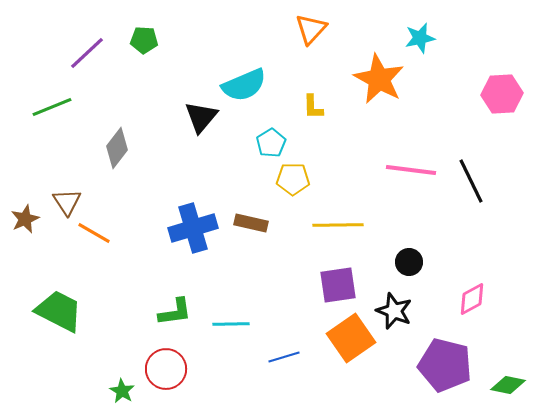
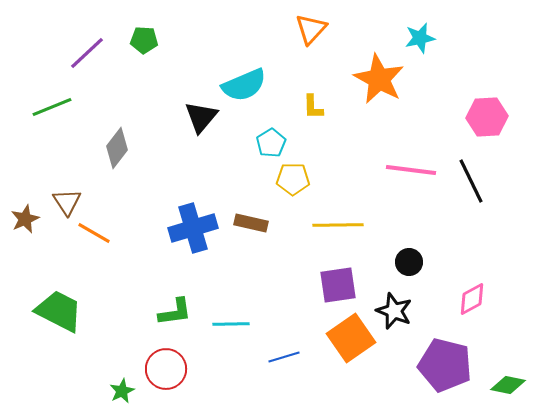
pink hexagon: moved 15 px left, 23 px down
green star: rotated 15 degrees clockwise
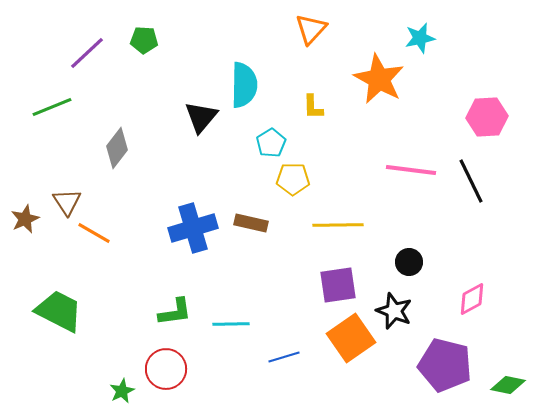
cyan semicircle: rotated 66 degrees counterclockwise
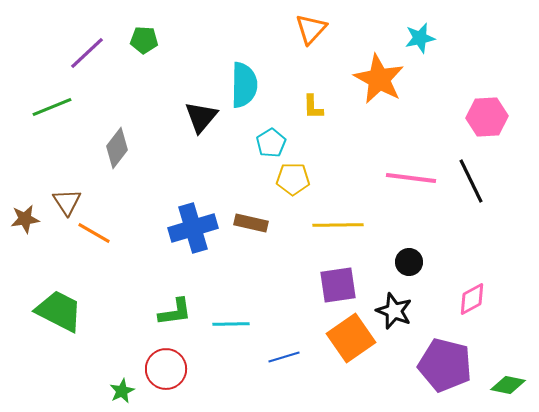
pink line: moved 8 px down
brown star: rotated 16 degrees clockwise
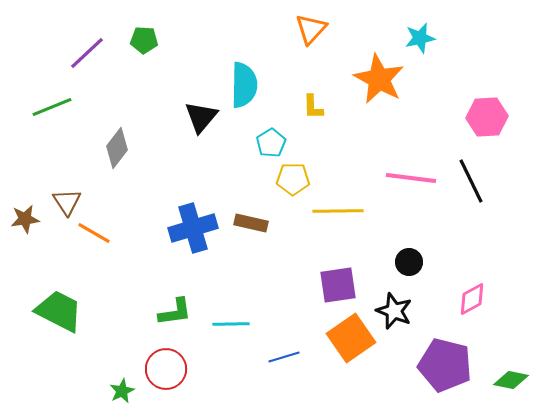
yellow line: moved 14 px up
green diamond: moved 3 px right, 5 px up
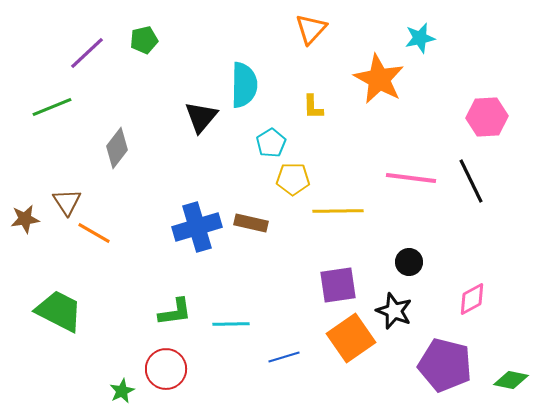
green pentagon: rotated 16 degrees counterclockwise
blue cross: moved 4 px right, 1 px up
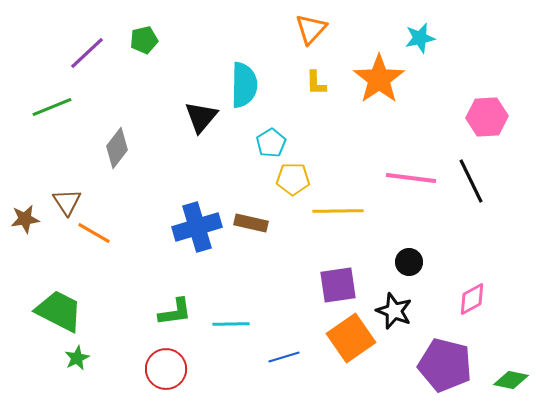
orange star: rotated 9 degrees clockwise
yellow L-shape: moved 3 px right, 24 px up
green star: moved 45 px left, 33 px up
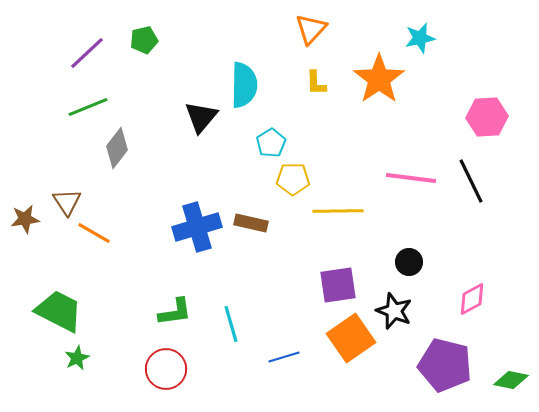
green line: moved 36 px right
cyan line: rotated 75 degrees clockwise
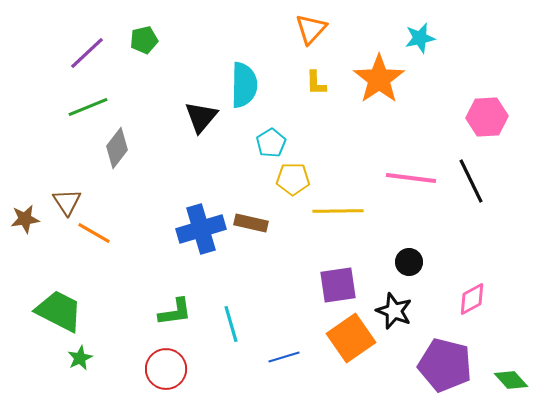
blue cross: moved 4 px right, 2 px down
green star: moved 3 px right
green diamond: rotated 36 degrees clockwise
